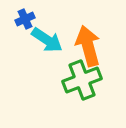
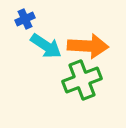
cyan arrow: moved 1 px left, 6 px down
orange arrow: rotated 108 degrees clockwise
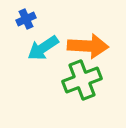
blue cross: moved 1 px right
cyan arrow: moved 3 px left, 2 px down; rotated 112 degrees clockwise
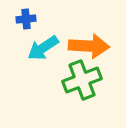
blue cross: rotated 18 degrees clockwise
orange arrow: moved 1 px right
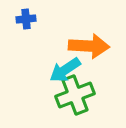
cyan arrow: moved 22 px right, 22 px down
green cross: moved 7 px left, 15 px down
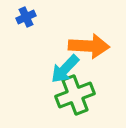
blue cross: moved 2 px up; rotated 18 degrees counterclockwise
cyan arrow: moved 1 px up; rotated 12 degrees counterclockwise
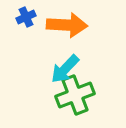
orange arrow: moved 22 px left, 21 px up
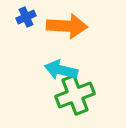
orange arrow: moved 1 px down
cyan arrow: moved 4 px left, 1 px down; rotated 60 degrees clockwise
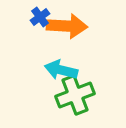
blue cross: moved 14 px right; rotated 12 degrees counterclockwise
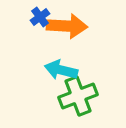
green cross: moved 3 px right, 1 px down
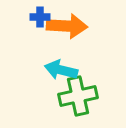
blue cross: rotated 36 degrees clockwise
green cross: rotated 9 degrees clockwise
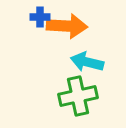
cyan arrow: moved 26 px right, 8 px up
